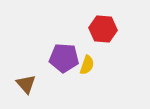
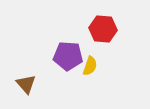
purple pentagon: moved 4 px right, 2 px up
yellow semicircle: moved 3 px right, 1 px down
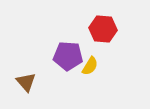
yellow semicircle: rotated 12 degrees clockwise
brown triangle: moved 2 px up
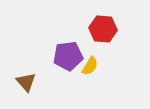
purple pentagon: rotated 12 degrees counterclockwise
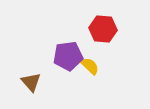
yellow semicircle: rotated 78 degrees counterclockwise
brown triangle: moved 5 px right
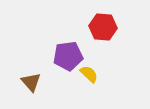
red hexagon: moved 2 px up
yellow semicircle: moved 1 px left, 8 px down
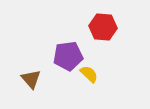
brown triangle: moved 3 px up
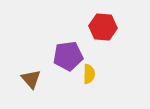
yellow semicircle: rotated 48 degrees clockwise
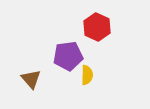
red hexagon: moved 6 px left; rotated 20 degrees clockwise
yellow semicircle: moved 2 px left, 1 px down
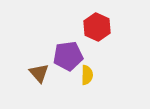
brown triangle: moved 8 px right, 6 px up
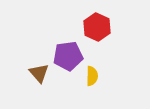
yellow semicircle: moved 5 px right, 1 px down
